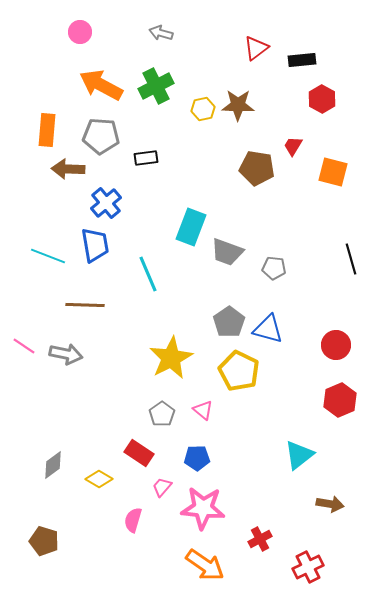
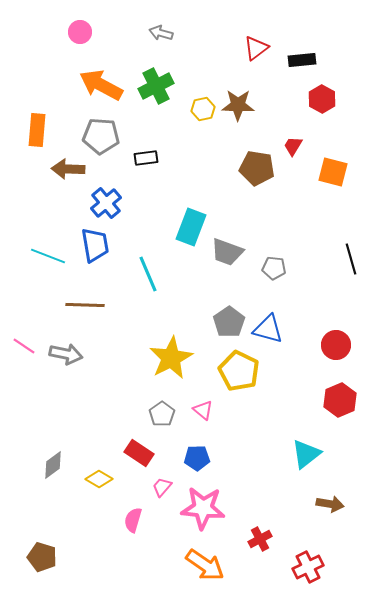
orange rectangle at (47, 130): moved 10 px left
cyan triangle at (299, 455): moved 7 px right, 1 px up
brown pentagon at (44, 541): moved 2 px left, 16 px down
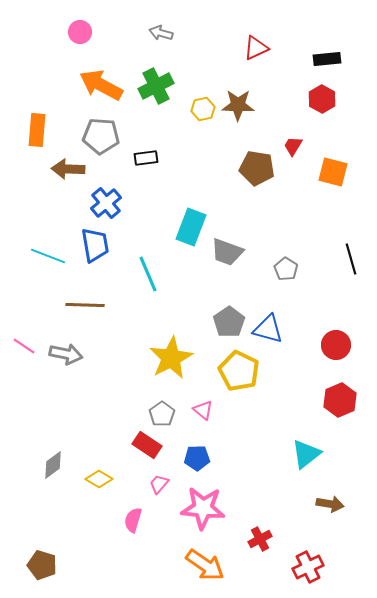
red triangle at (256, 48): rotated 12 degrees clockwise
black rectangle at (302, 60): moved 25 px right, 1 px up
gray pentagon at (274, 268): moved 12 px right, 1 px down; rotated 25 degrees clockwise
red rectangle at (139, 453): moved 8 px right, 8 px up
pink trapezoid at (162, 487): moved 3 px left, 3 px up
brown pentagon at (42, 557): moved 8 px down
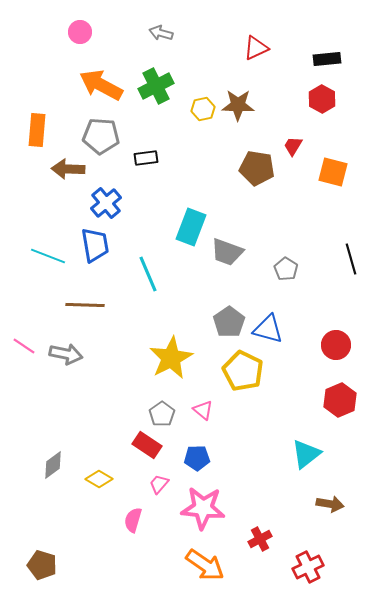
yellow pentagon at (239, 371): moved 4 px right
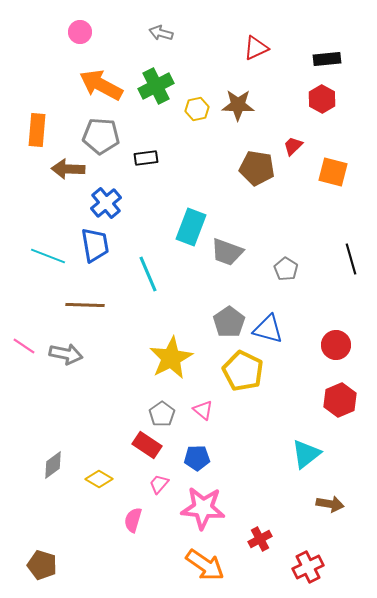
yellow hexagon at (203, 109): moved 6 px left
red trapezoid at (293, 146): rotated 15 degrees clockwise
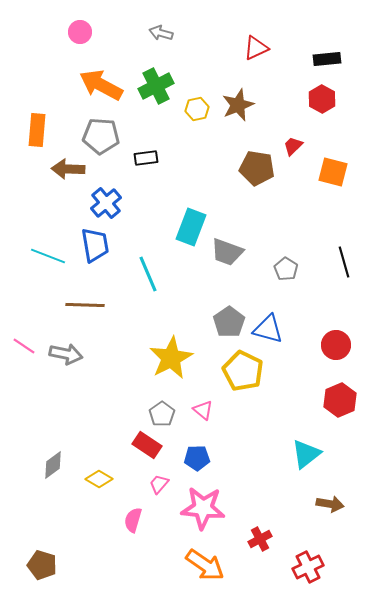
brown star at (238, 105): rotated 24 degrees counterclockwise
black line at (351, 259): moved 7 px left, 3 px down
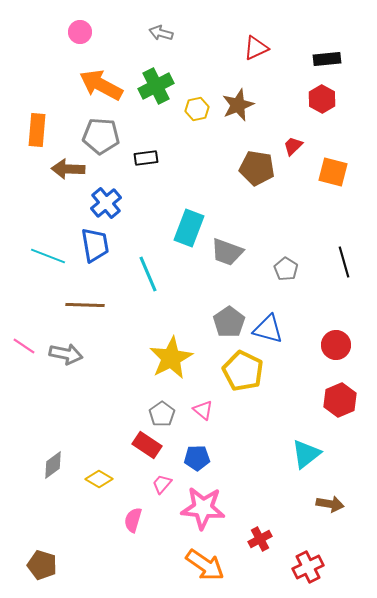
cyan rectangle at (191, 227): moved 2 px left, 1 px down
pink trapezoid at (159, 484): moved 3 px right
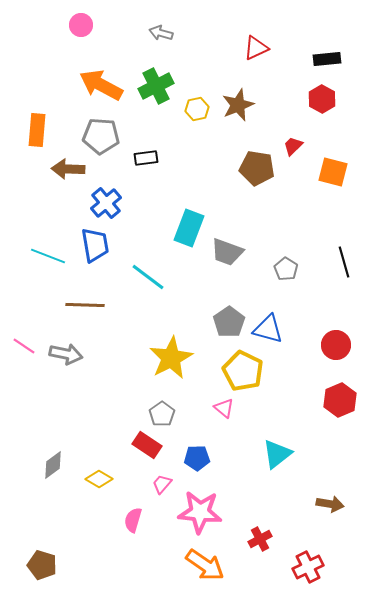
pink circle at (80, 32): moved 1 px right, 7 px up
cyan line at (148, 274): moved 3 px down; rotated 30 degrees counterclockwise
pink triangle at (203, 410): moved 21 px right, 2 px up
cyan triangle at (306, 454): moved 29 px left
pink star at (203, 508): moved 3 px left, 4 px down
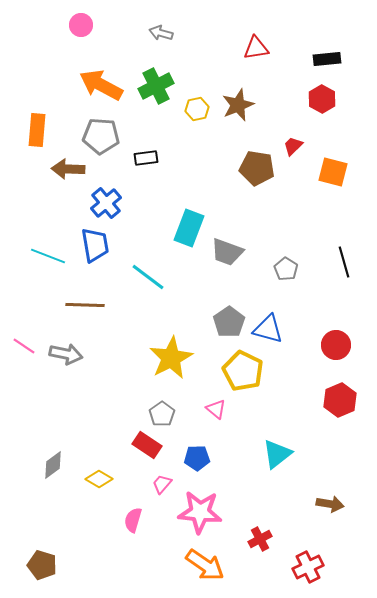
red triangle at (256, 48): rotated 16 degrees clockwise
pink triangle at (224, 408): moved 8 px left, 1 px down
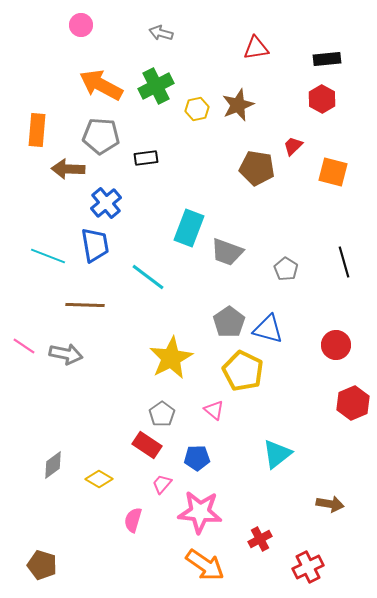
red hexagon at (340, 400): moved 13 px right, 3 px down
pink triangle at (216, 409): moved 2 px left, 1 px down
